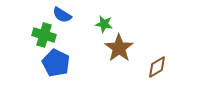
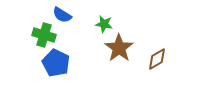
brown diamond: moved 8 px up
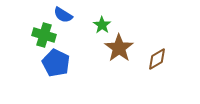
blue semicircle: moved 1 px right
green star: moved 2 px left, 1 px down; rotated 24 degrees clockwise
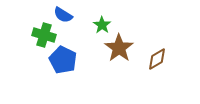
blue pentagon: moved 7 px right, 3 px up
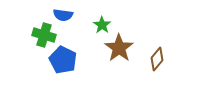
blue semicircle: rotated 24 degrees counterclockwise
brown diamond: rotated 20 degrees counterclockwise
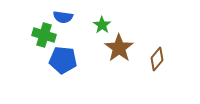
blue semicircle: moved 2 px down
blue pentagon: rotated 20 degrees counterclockwise
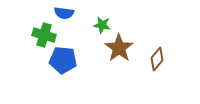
blue semicircle: moved 1 px right, 4 px up
green star: rotated 24 degrees counterclockwise
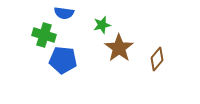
green star: rotated 24 degrees counterclockwise
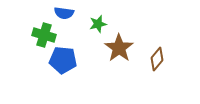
green star: moved 4 px left, 1 px up
